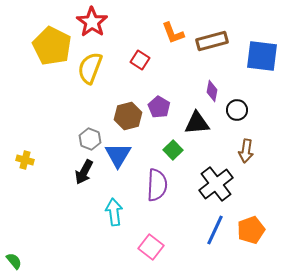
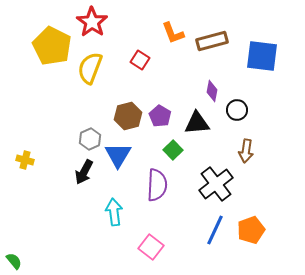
purple pentagon: moved 1 px right, 9 px down
gray hexagon: rotated 15 degrees clockwise
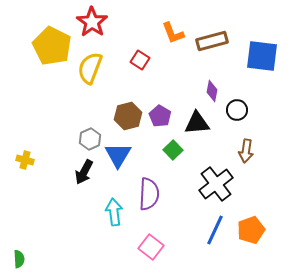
purple semicircle: moved 8 px left, 9 px down
green semicircle: moved 5 px right, 2 px up; rotated 36 degrees clockwise
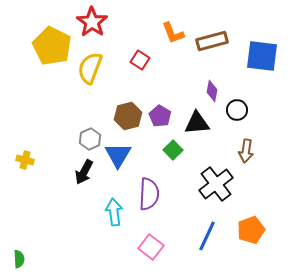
blue line: moved 8 px left, 6 px down
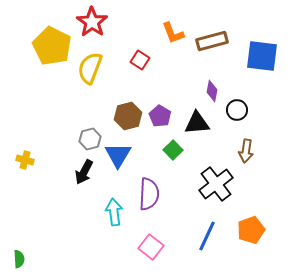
gray hexagon: rotated 10 degrees clockwise
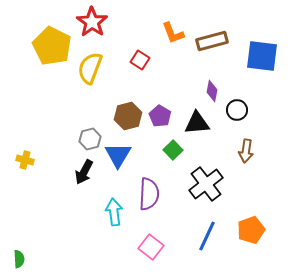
black cross: moved 10 px left
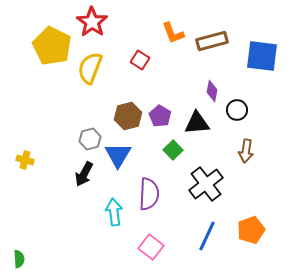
black arrow: moved 2 px down
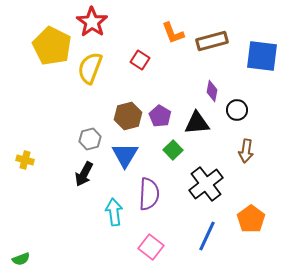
blue triangle: moved 7 px right
orange pentagon: moved 11 px up; rotated 16 degrees counterclockwise
green semicircle: moved 2 px right; rotated 72 degrees clockwise
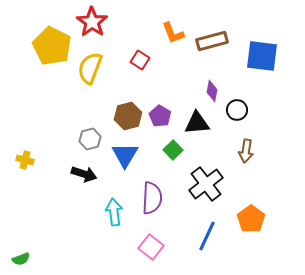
black arrow: rotated 100 degrees counterclockwise
purple semicircle: moved 3 px right, 4 px down
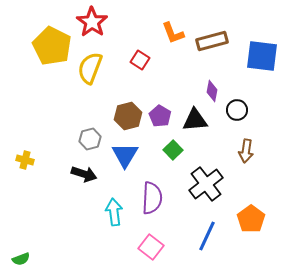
black triangle: moved 2 px left, 3 px up
